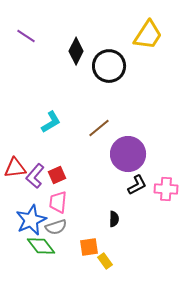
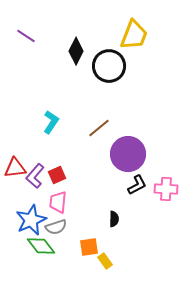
yellow trapezoid: moved 14 px left; rotated 12 degrees counterclockwise
cyan L-shape: rotated 25 degrees counterclockwise
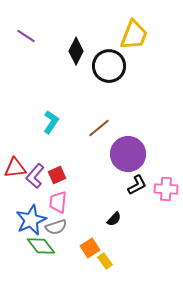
black semicircle: rotated 42 degrees clockwise
orange square: moved 1 px right, 1 px down; rotated 24 degrees counterclockwise
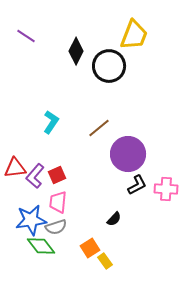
blue star: rotated 16 degrees clockwise
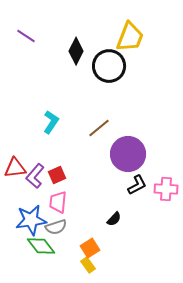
yellow trapezoid: moved 4 px left, 2 px down
yellow rectangle: moved 17 px left, 4 px down
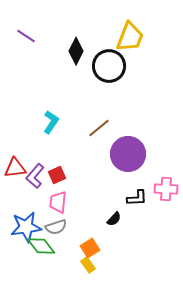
black L-shape: moved 13 px down; rotated 25 degrees clockwise
blue star: moved 5 px left, 7 px down
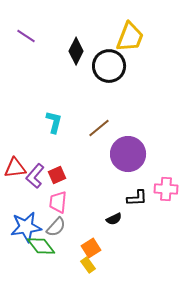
cyan L-shape: moved 3 px right; rotated 20 degrees counterclockwise
black semicircle: rotated 21 degrees clockwise
gray semicircle: rotated 30 degrees counterclockwise
orange square: moved 1 px right
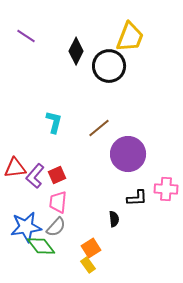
black semicircle: rotated 70 degrees counterclockwise
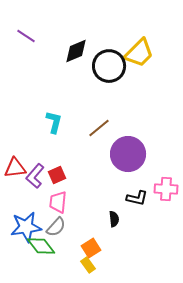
yellow trapezoid: moved 9 px right, 16 px down; rotated 24 degrees clockwise
black diamond: rotated 40 degrees clockwise
black L-shape: rotated 15 degrees clockwise
